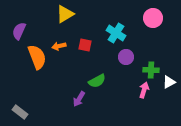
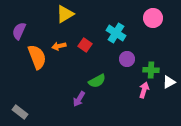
red square: rotated 24 degrees clockwise
purple circle: moved 1 px right, 2 px down
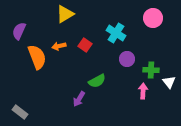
white triangle: rotated 40 degrees counterclockwise
pink arrow: moved 1 px left, 1 px down; rotated 14 degrees counterclockwise
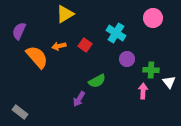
orange semicircle: rotated 20 degrees counterclockwise
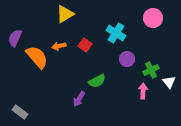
purple semicircle: moved 4 px left, 7 px down
green cross: rotated 28 degrees counterclockwise
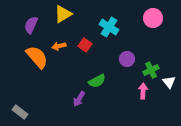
yellow triangle: moved 2 px left
cyan cross: moved 7 px left, 6 px up
purple semicircle: moved 16 px right, 13 px up
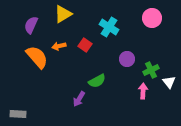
pink circle: moved 1 px left
gray rectangle: moved 2 px left, 2 px down; rotated 35 degrees counterclockwise
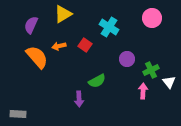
purple arrow: rotated 35 degrees counterclockwise
